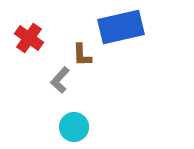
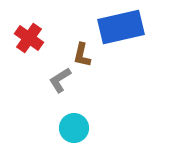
brown L-shape: rotated 15 degrees clockwise
gray L-shape: rotated 16 degrees clockwise
cyan circle: moved 1 px down
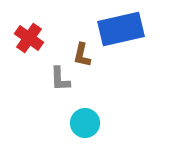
blue rectangle: moved 2 px down
gray L-shape: moved 1 px up; rotated 60 degrees counterclockwise
cyan circle: moved 11 px right, 5 px up
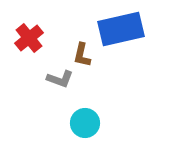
red cross: rotated 16 degrees clockwise
gray L-shape: rotated 68 degrees counterclockwise
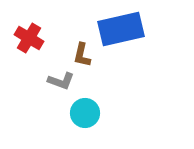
red cross: rotated 20 degrees counterclockwise
gray L-shape: moved 1 px right, 2 px down
cyan circle: moved 10 px up
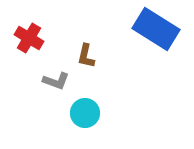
blue rectangle: moved 35 px right; rotated 45 degrees clockwise
brown L-shape: moved 4 px right, 1 px down
gray L-shape: moved 5 px left
